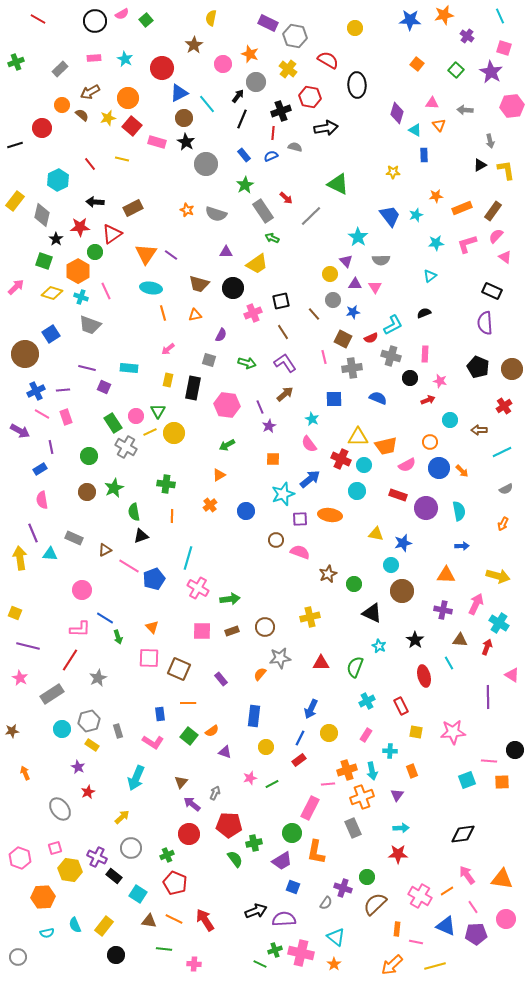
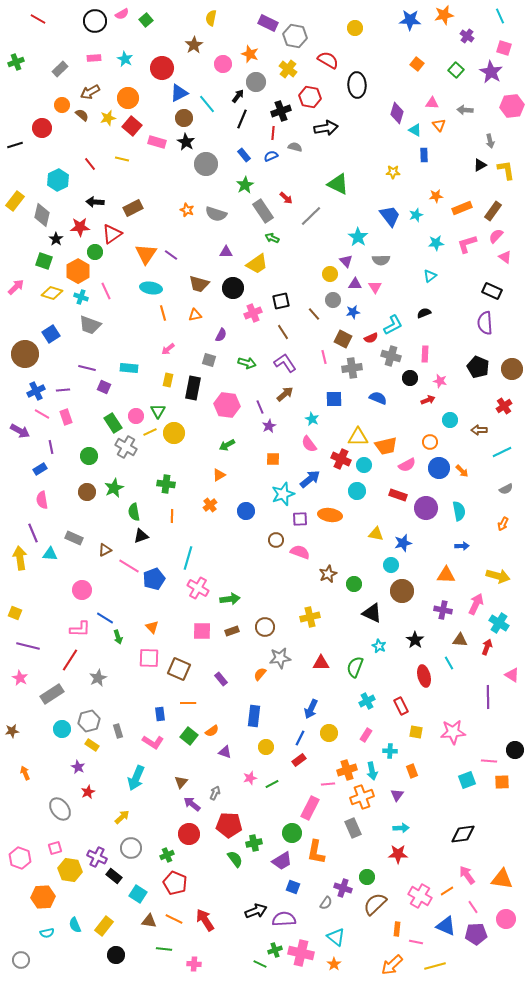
gray circle at (18, 957): moved 3 px right, 3 px down
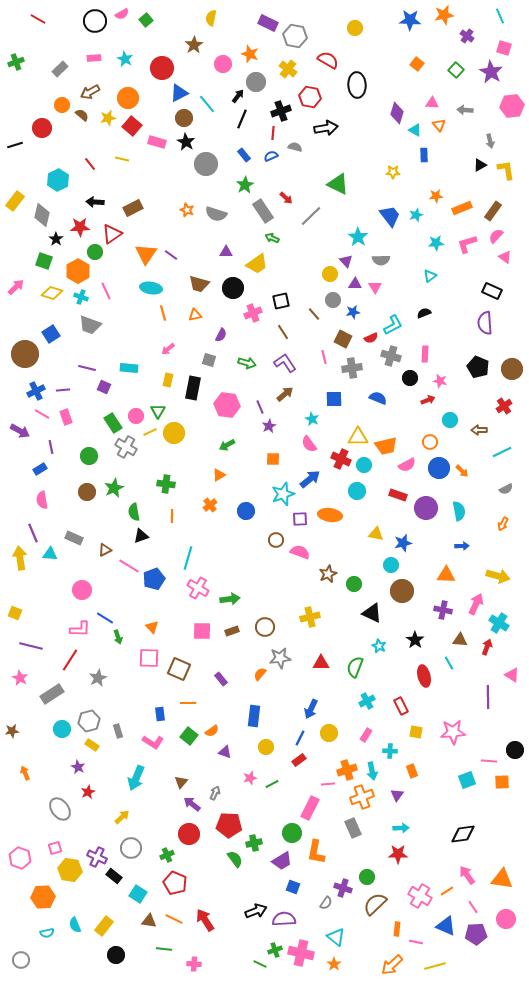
purple line at (28, 646): moved 3 px right
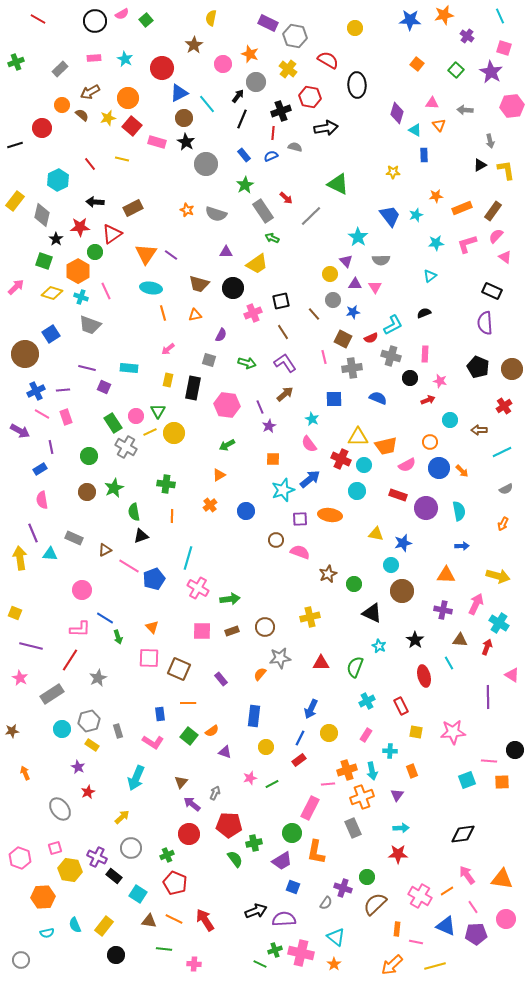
cyan star at (283, 494): moved 4 px up
